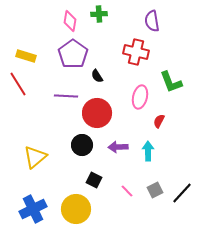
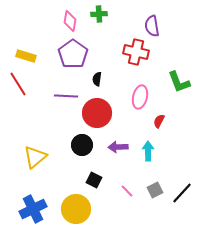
purple semicircle: moved 5 px down
black semicircle: moved 3 px down; rotated 40 degrees clockwise
green L-shape: moved 8 px right
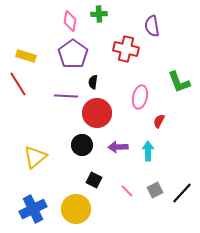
red cross: moved 10 px left, 3 px up
black semicircle: moved 4 px left, 3 px down
